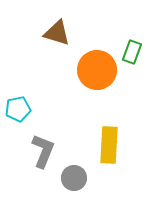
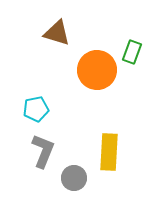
cyan pentagon: moved 18 px right
yellow rectangle: moved 7 px down
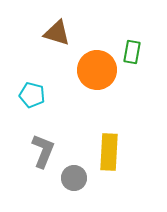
green rectangle: rotated 10 degrees counterclockwise
cyan pentagon: moved 4 px left, 14 px up; rotated 25 degrees clockwise
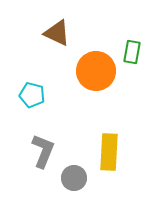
brown triangle: rotated 8 degrees clockwise
orange circle: moved 1 px left, 1 px down
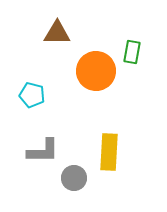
brown triangle: rotated 24 degrees counterclockwise
gray L-shape: rotated 68 degrees clockwise
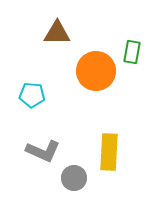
cyan pentagon: rotated 10 degrees counterclockwise
gray L-shape: rotated 24 degrees clockwise
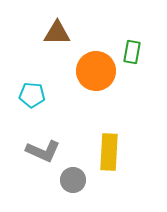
gray circle: moved 1 px left, 2 px down
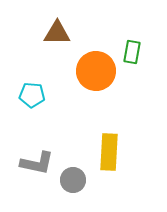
gray L-shape: moved 6 px left, 12 px down; rotated 12 degrees counterclockwise
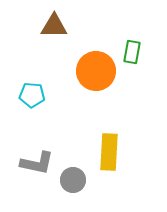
brown triangle: moved 3 px left, 7 px up
